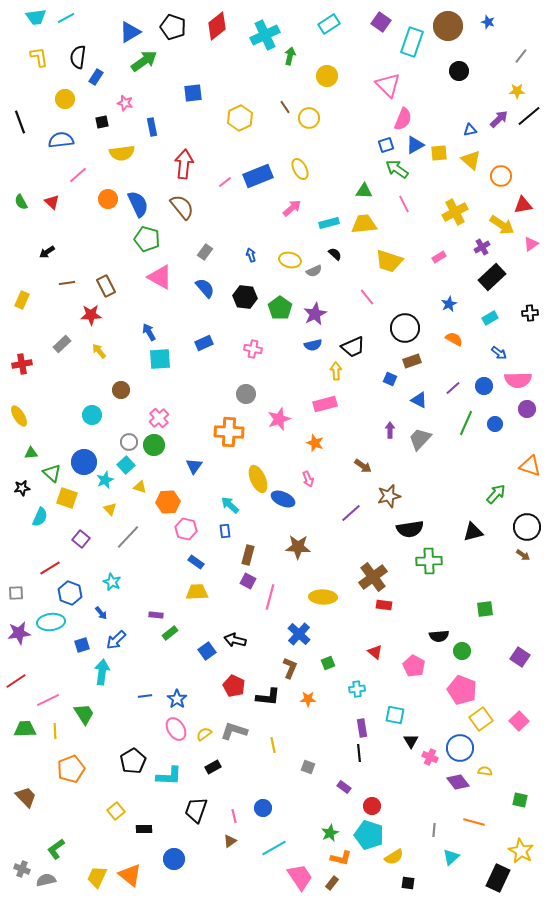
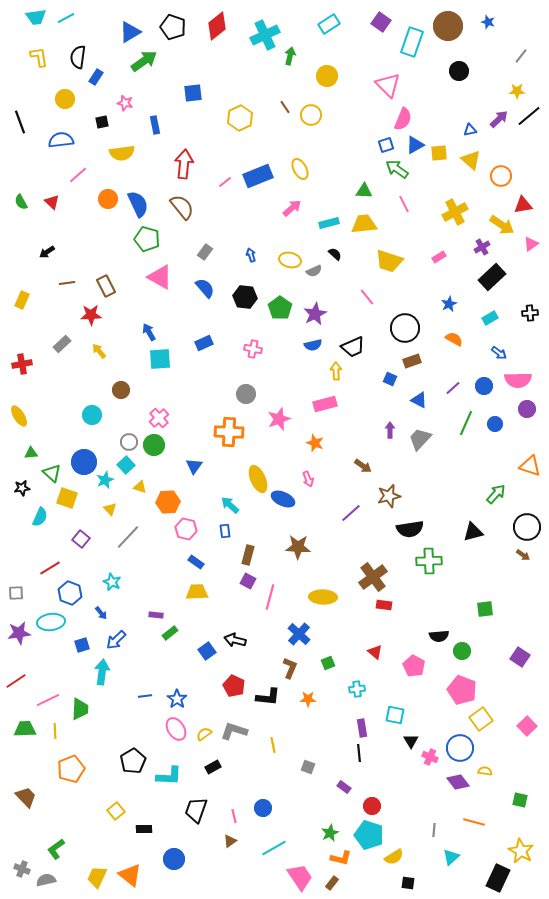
yellow circle at (309, 118): moved 2 px right, 3 px up
blue rectangle at (152, 127): moved 3 px right, 2 px up
green trapezoid at (84, 714): moved 4 px left, 5 px up; rotated 35 degrees clockwise
pink square at (519, 721): moved 8 px right, 5 px down
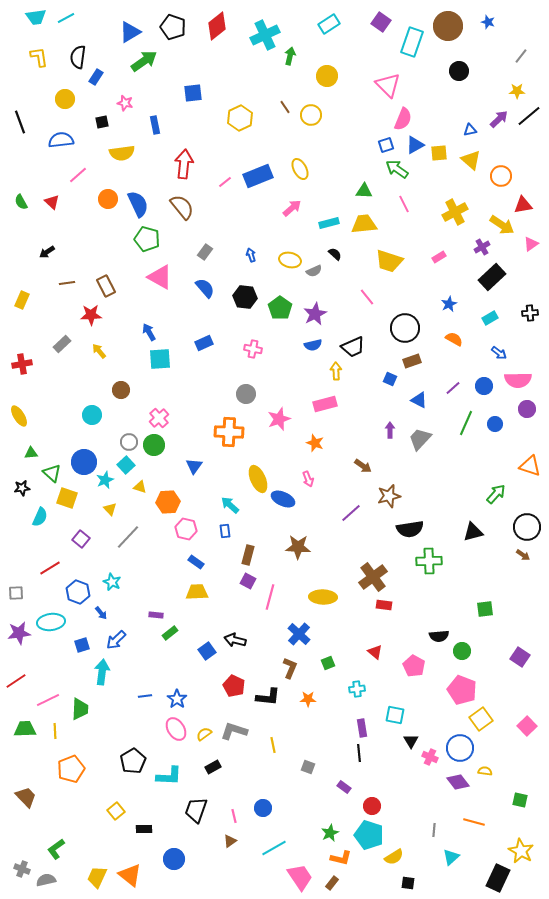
blue hexagon at (70, 593): moved 8 px right, 1 px up
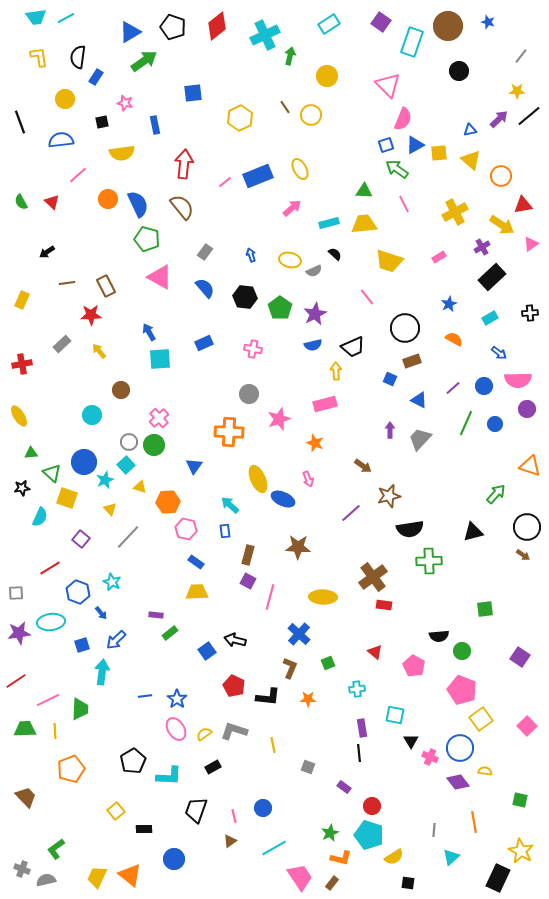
gray circle at (246, 394): moved 3 px right
orange line at (474, 822): rotated 65 degrees clockwise
